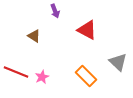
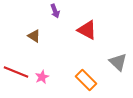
orange rectangle: moved 4 px down
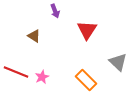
red triangle: rotated 35 degrees clockwise
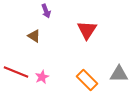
purple arrow: moved 9 px left
gray triangle: moved 1 px right, 12 px down; rotated 42 degrees counterclockwise
orange rectangle: moved 1 px right
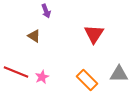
red triangle: moved 7 px right, 4 px down
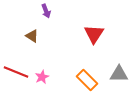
brown triangle: moved 2 px left
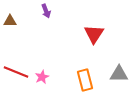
brown triangle: moved 22 px left, 15 px up; rotated 32 degrees counterclockwise
orange rectangle: moved 2 px left; rotated 30 degrees clockwise
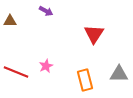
purple arrow: rotated 40 degrees counterclockwise
pink star: moved 4 px right, 11 px up
